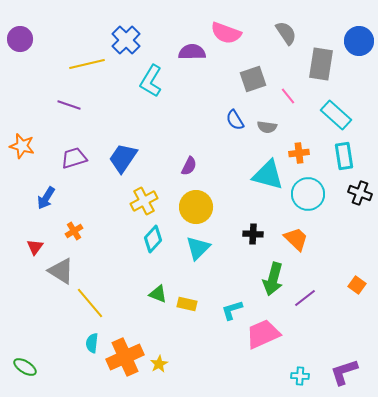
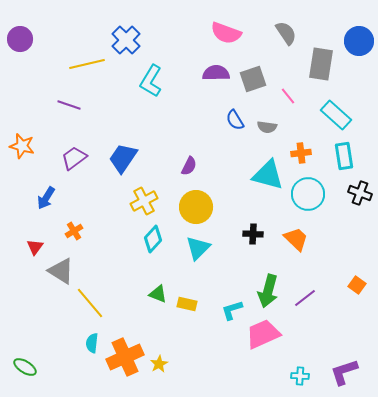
purple semicircle at (192, 52): moved 24 px right, 21 px down
orange cross at (299, 153): moved 2 px right
purple trapezoid at (74, 158): rotated 20 degrees counterclockwise
green arrow at (273, 279): moved 5 px left, 12 px down
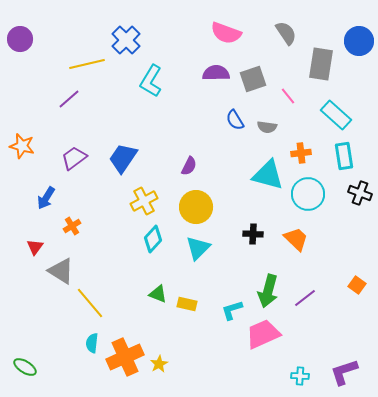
purple line at (69, 105): moved 6 px up; rotated 60 degrees counterclockwise
orange cross at (74, 231): moved 2 px left, 5 px up
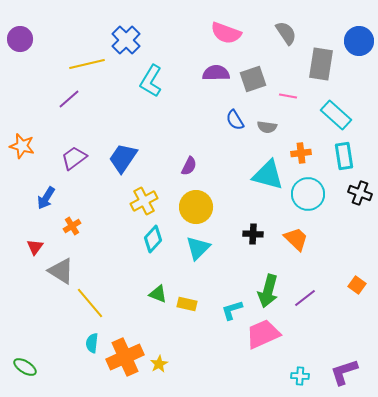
pink line at (288, 96): rotated 42 degrees counterclockwise
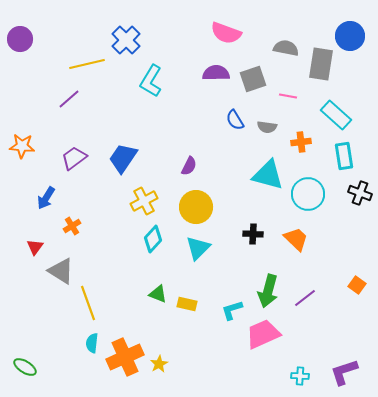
gray semicircle at (286, 33): moved 15 px down; rotated 45 degrees counterclockwise
blue circle at (359, 41): moved 9 px left, 5 px up
orange star at (22, 146): rotated 10 degrees counterclockwise
orange cross at (301, 153): moved 11 px up
yellow line at (90, 303): moved 2 px left; rotated 20 degrees clockwise
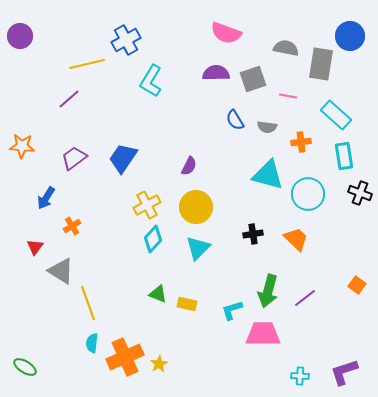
purple circle at (20, 39): moved 3 px up
blue cross at (126, 40): rotated 16 degrees clockwise
yellow cross at (144, 201): moved 3 px right, 4 px down
black cross at (253, 234): rotated 12 degrees counterclockwise
pink trapezoid at (263, 334): rotated 24 degrees clockwise
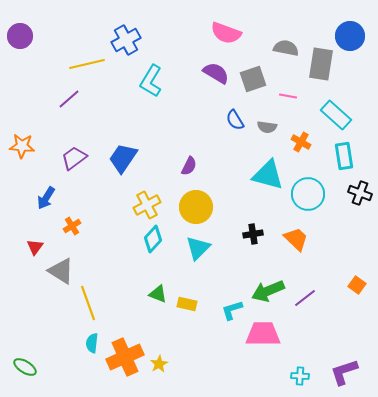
purple semicircle at (216, 73): rotated 32 degrees clockwise
orange cross at (301, 142): rotated 36 degrees clockwise
green arrow at (268, 291): rotated 52 degrees clockwise
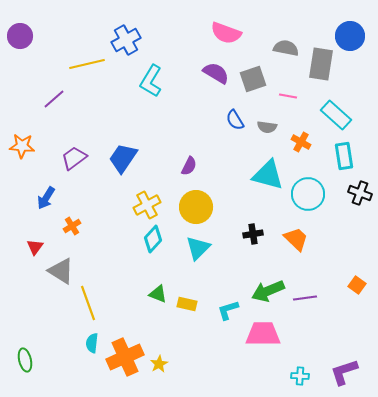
purple line at (69, 99): moved 15 px left
purple line at (305, 298): rotated 30 degrees clockwise
cyan L-shape at (232, 310): moved 4 px left
green ellipse at (25, 367): moved 7 px up; rotated 45 degrees clockwise
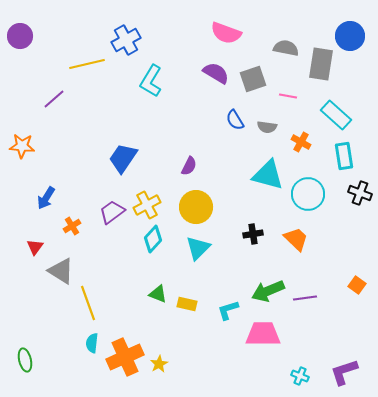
purple trapezoid at (74, 158): moved 38 px right, 54 px down
cyan cross at (300, 376): rotated 18 degrees clockwise
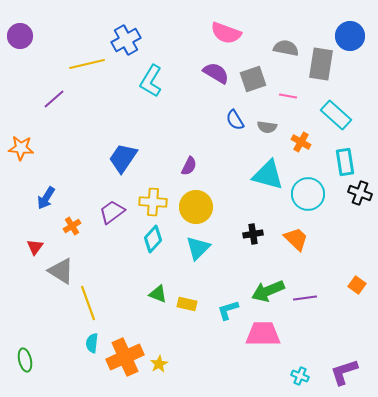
orange star at (22, 146): moved 1 px left, 2 px down
cyan rectangle at (344, 156): moved 1 px right, 6 px down
yellow cross at (147, 205): moved 6 px right, 3 px up; rotated 32 degrees clockwise
